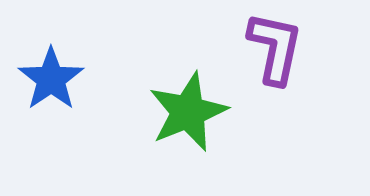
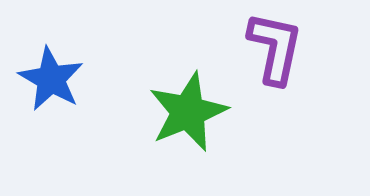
blue star: rotated 8 degrees counterclockwise
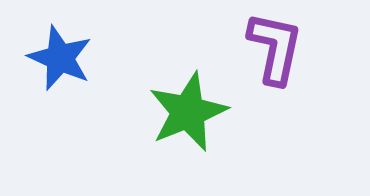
blue star: moved 9 px right, 21 px up; rotated 6 degrees counterclockwise
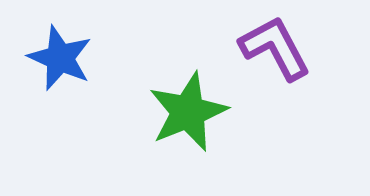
purple L-shape: rotated 40 degrees counterclockwise
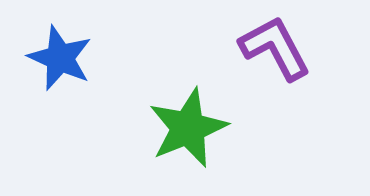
green star: moved 16 px down
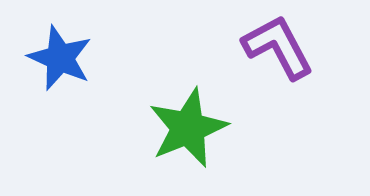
purple L-shape: moved 3 px right, 1 px up
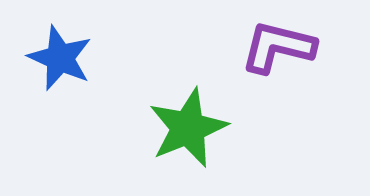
purple L-shape: rotated 48 degrees counterclockwise
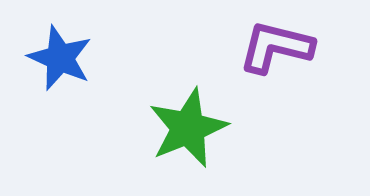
purple L-shape: moved 2 px left
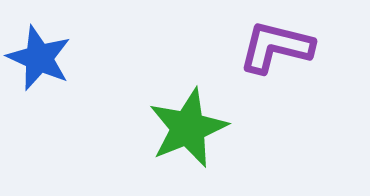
blue star: moved 21 px left
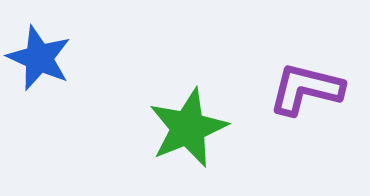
purple L-shape: moved 30 px right, 42 px down
